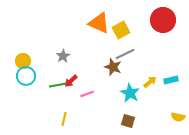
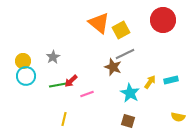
orange triangle: rotated 15 degrees clockwise
gray star: moved 10 px left, 1 px down
yellow arrow: rotated 16 degrees counterclockwise
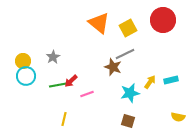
yellow square: moved 7 px right, 2 px up
cyan star: rotated 30 degrees clockwise
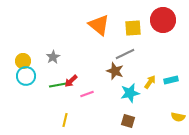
orange triangle: moved 2 px down
yellow square: moved 5 px right; rotated 24 degrees clockwise
brown star: moved 2 px right, 4 px down
yellow line: moved 1 px right, 1 px down
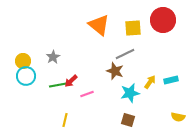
brown square: moved 1 px up
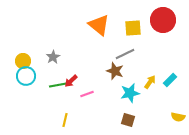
cyan rectangle: moved 1 px left; rotated 32 degrees counterclockwise
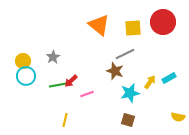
red circle: moved 2 px down
cyan rectangle: moved 1 px left, 2 px up; rotated 16 degrees clockwise
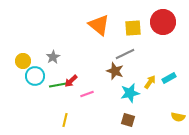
cyan circle: moved 9 px right
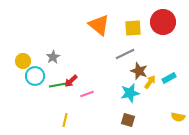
brown star: moved 24 px right
